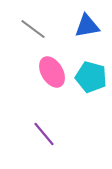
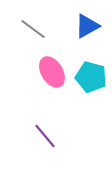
blue triangle: rotated 20 degrees counterclockwise
purple line: moved 1 px right, 2 px down
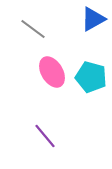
blue triangle: moved 6 px right, 7 px up
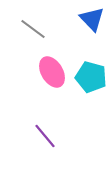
blue triangle: moved 1 px left; rotated 44 degrees counterclockwise
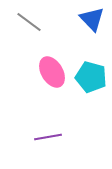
gray line: moved 4 px left, 7 px up
purple line: moved 3 px right, 1 px down; rotated 60 degrees counterclockwise
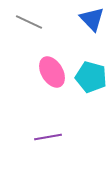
gray line: rotated 12 degrees counterclockwise
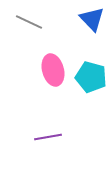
pink ellipse: moved 1 px right, 2 px up; rotated 16 degrees clockwise
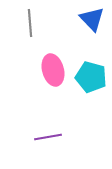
gray line: moved 1 px right, 1 px down; rotated 60 degrees clockwise
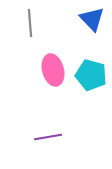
cyan pentagon: moved 2 px up
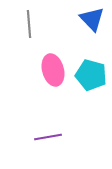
gray line: moved 1 px left, 1 px down
